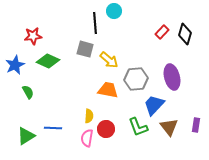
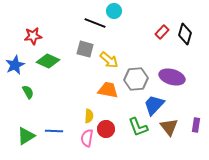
black line: rotated 65 degrees counterclockwise
purple ellipse: rotated 60 degrees counterclockwise
blue line: moved 1 px right, 3 px down
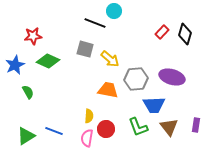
yellow arrow: moved 1 px right, 1 px up
blue trapezoid: rotated 135 degrees counterclockwise
blue line: rotated 18 degrees clockwise
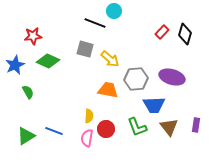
green L-shape: moved 1 px left
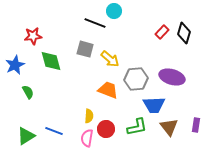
black diamond: moved 1 px left, 1 px up
green diamond: moved 3 px right; rotated 50 degrees clockwise
orange trapezoid: rotated 10 degrees clockwise
green L-shape: rotated 80 degrees counterclockwise
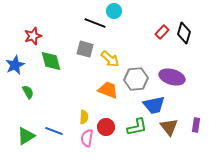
red star: rotated 12 degrees counterclockwise
blue trapezoid: rotated 10 degrees counterclockwise
yellow semicircle: moved 5 px left, 1 px down
red circle: moved 2 px up
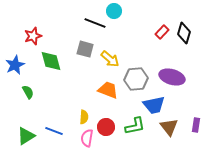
green L-shape: moved 2 px left, 1 px up
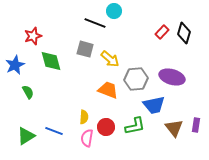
brown triangle: moved 5 px right, 1 px down
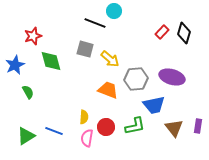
purple rectangle: moved 2 px right, 1 px down
